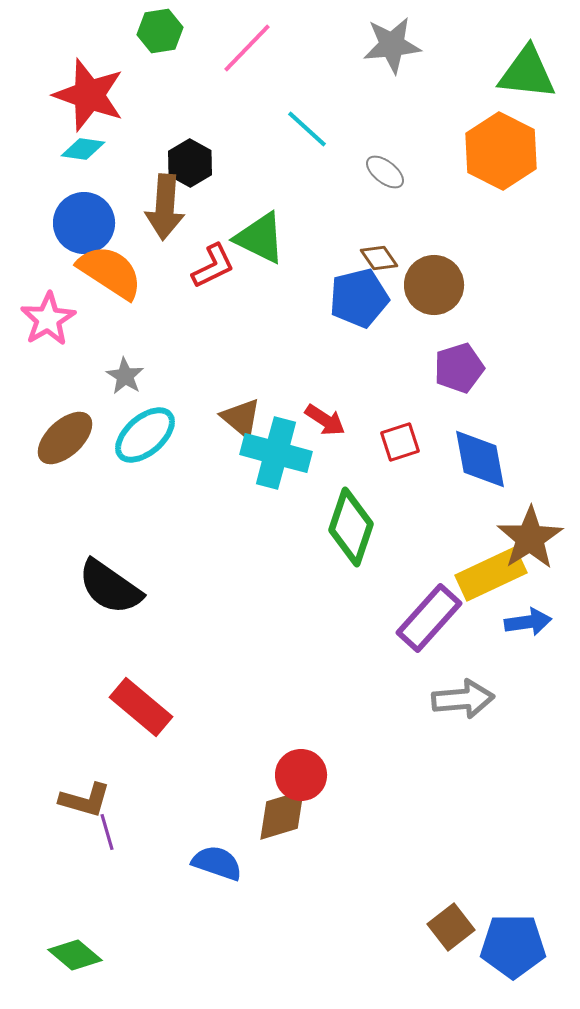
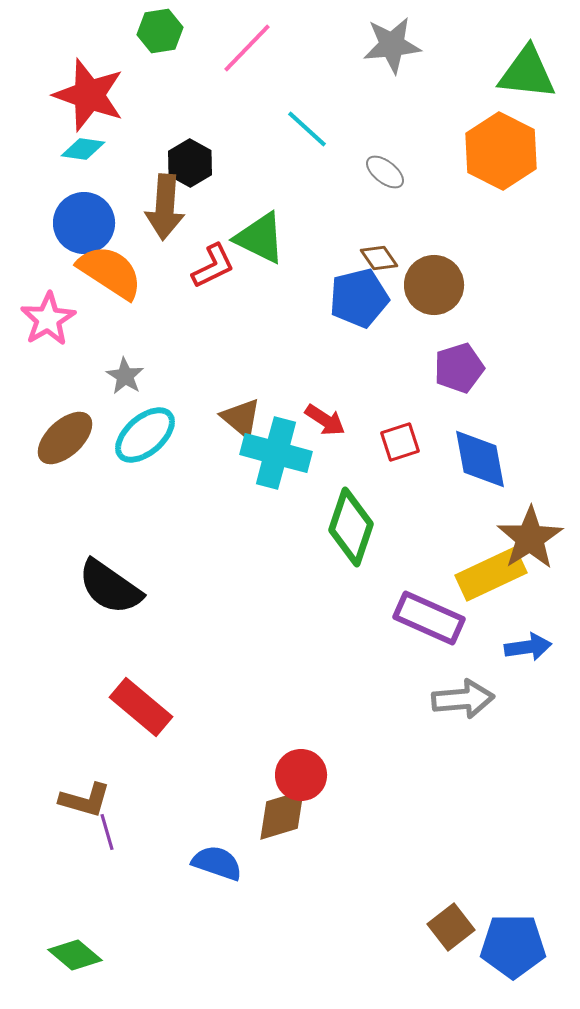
purple rectangle at (429, 618): rotated 72 degrees clockwise
blue arrow at (528, 622): moved 25 px down
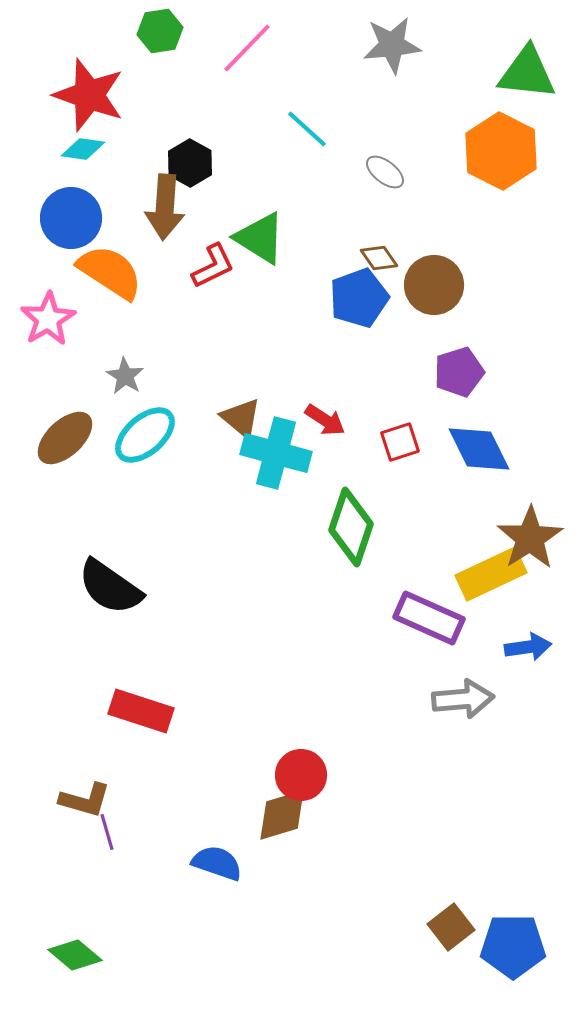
blue circle at (84, 223): moved 13 px left, 5 px up
green triangle at (260, 238): rotated 6 degrees clockwise
blue pentagon at (359, 298): rotated 6 degrees counterclockwise
purple pentagon at (459, 368): moved 4 px down
blue diamond at (480, 459): moved 1 px left, 10 px up; rotated 16 degrees counterclockwise
red rectangle at (141, 707): moved 4 px down; rotated 22 degrees counterclockwise
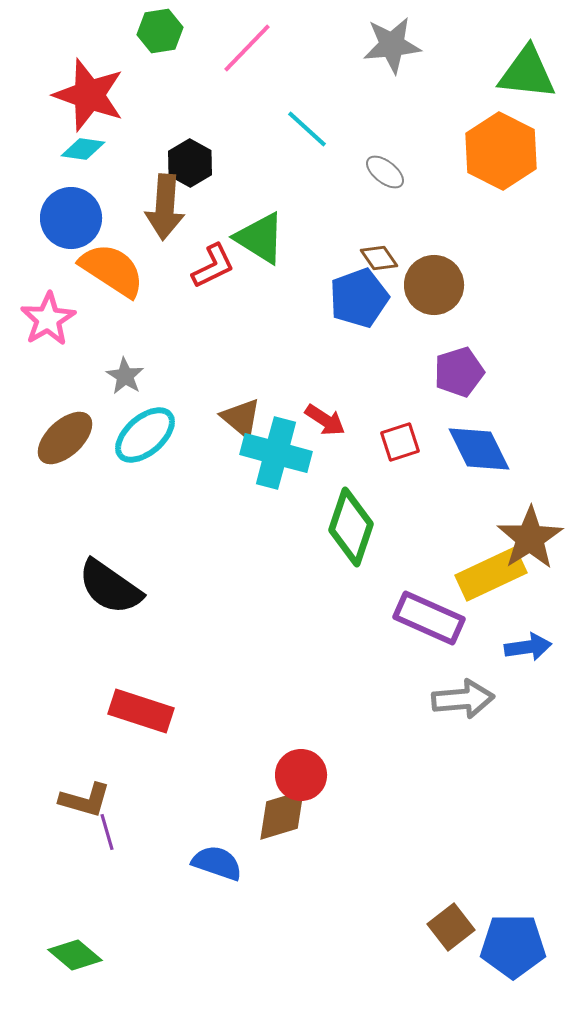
orange semicircle at (110, 272): moved 2 px right, 2 px up
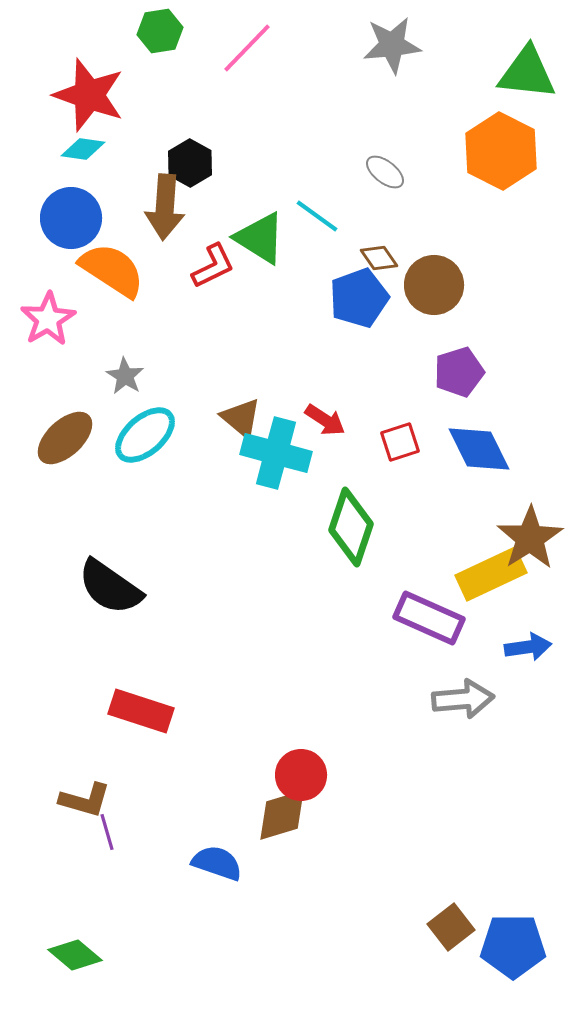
cyan line at (307, 129): moved 10 px right, 87 px down; rotated 6 degrees counterclockwise
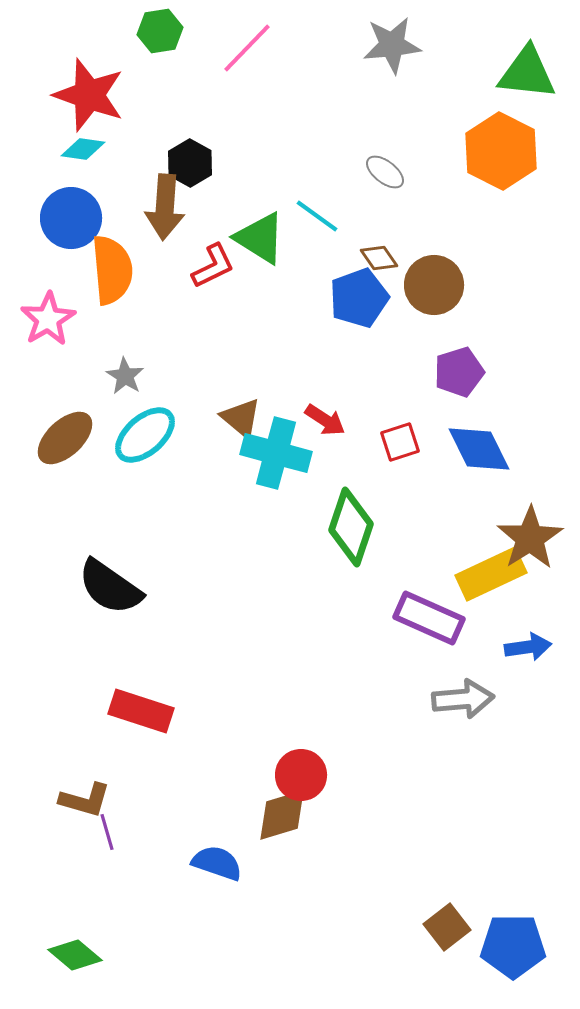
orange semicircle at (112, 270): rotated 52 degrees clockwise
brown square at (451, 927): moved 4 px left
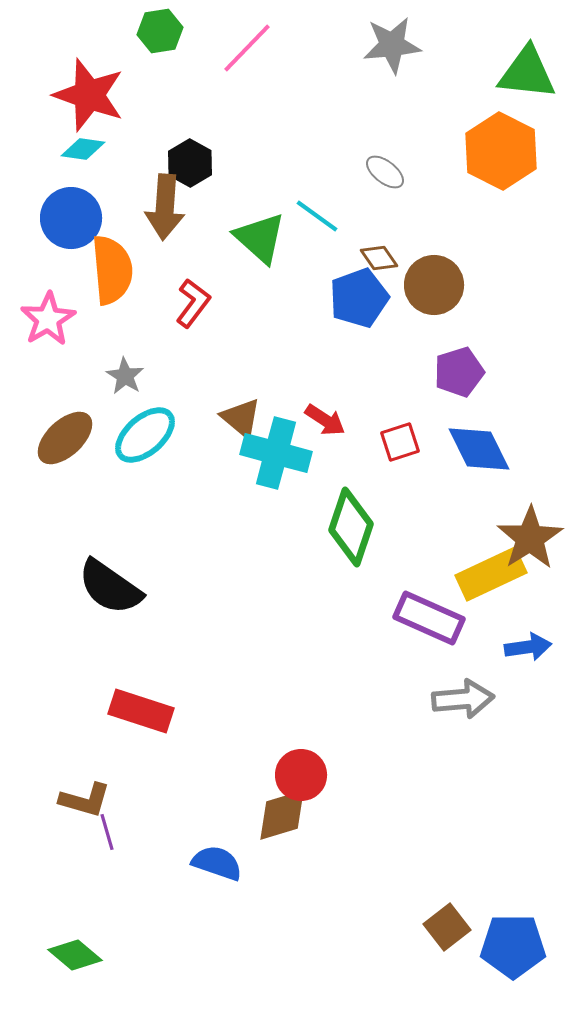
green triangle at (260, 238): rotated 10 degrees clockwise
red L-shape at (213, 266): moved 20 px left, 37 px down; rotated 27 degrees counterclockwise
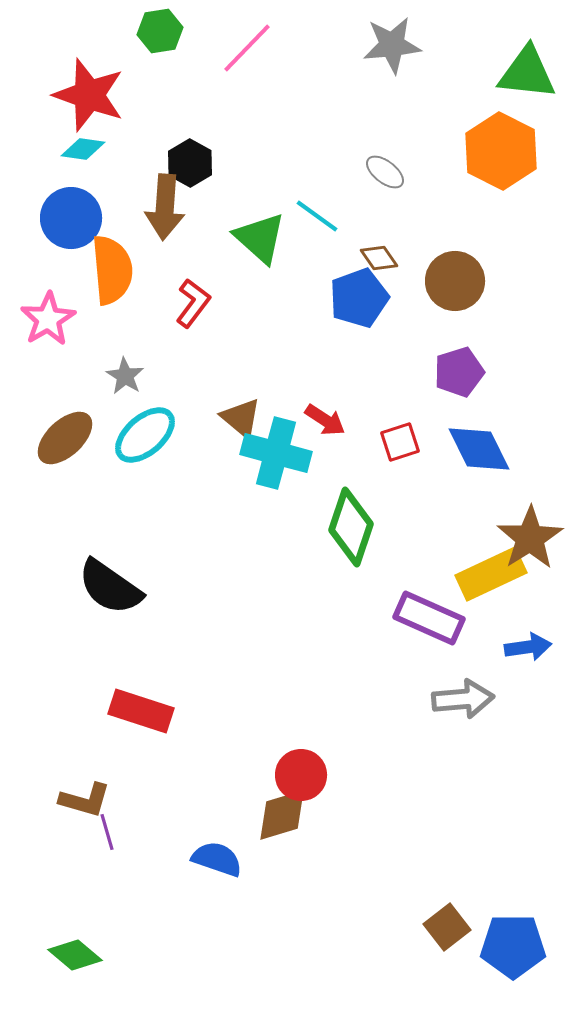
brown circle at (434, 285): moved 21 px right, 4 px up
blue semicircle at (217, 863): moved 4 px up
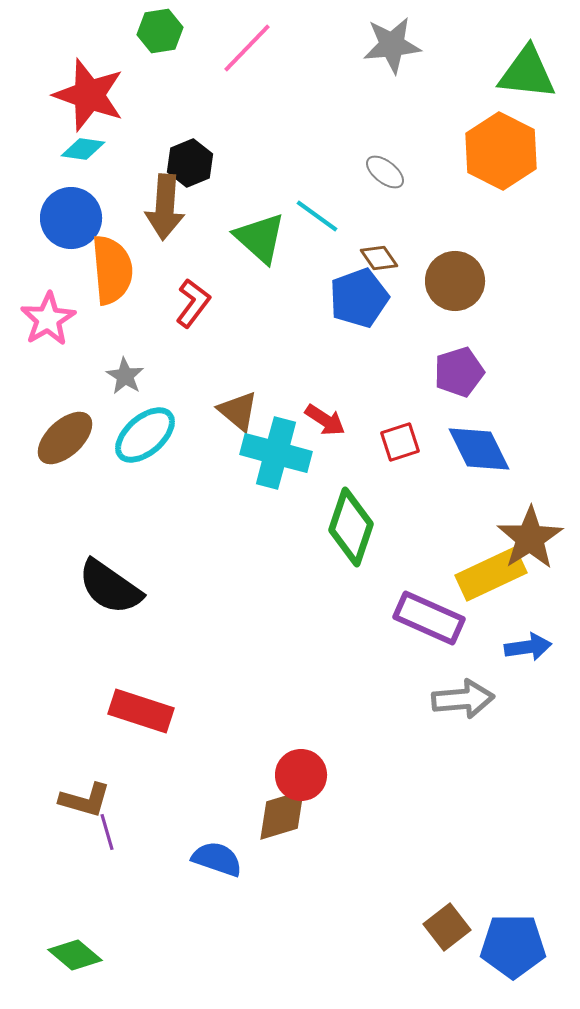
black hexagon at (190, 163): rotated 9 degrees clockwise
brown triangle at (241, 418): moved 3 px left, 7 px up
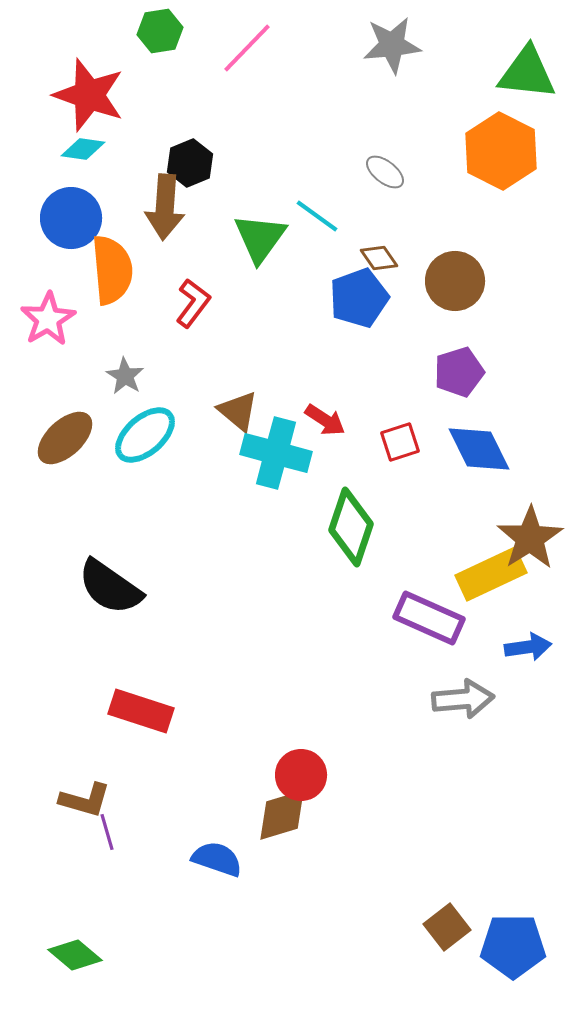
green triangle at (260, 238): rotated 24 degrees clockwise
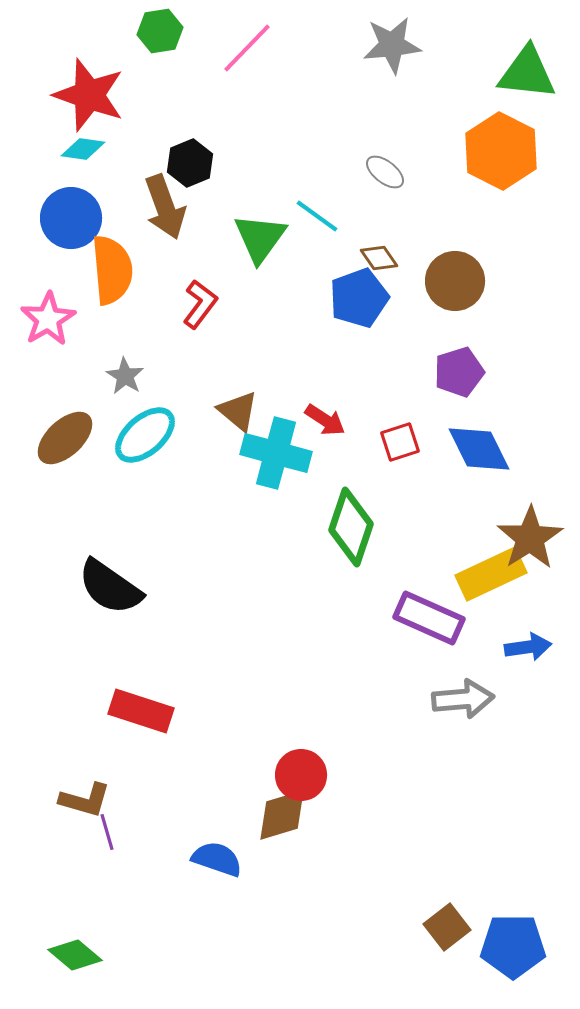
brown arrow at (165, 207): rotated 24 degrees counterclockwise
red L-shape at (193, 303): moved 7 px right, 1 px down
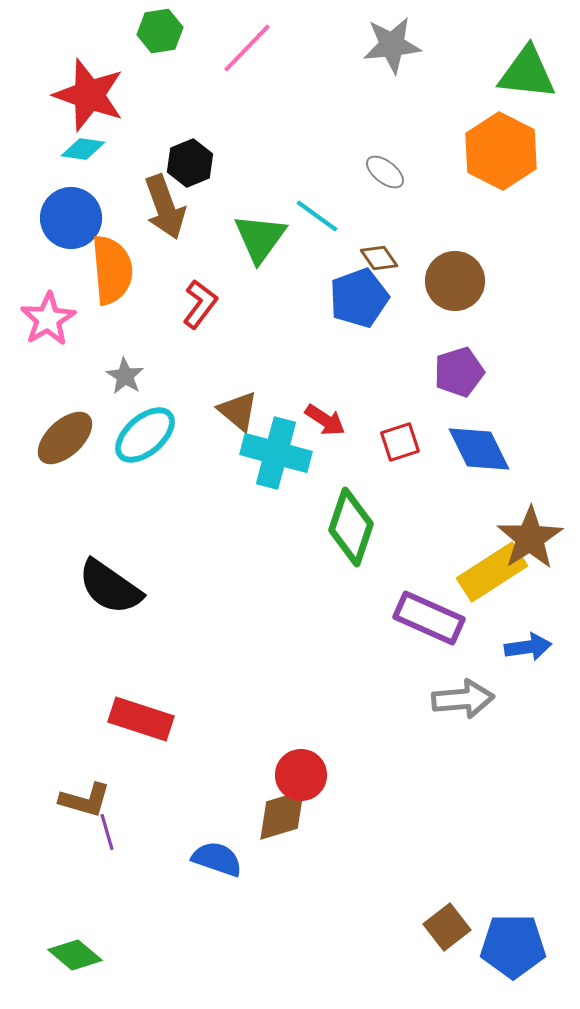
yellow rectangle at (491, 574): moved 1 px right, 2 px up; rotated 8 degrees counterclockwise
red rectangle at (141, 711): moved 8 px down
